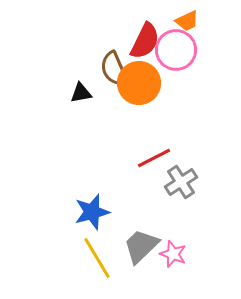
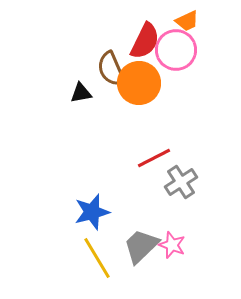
brown semicircle: moved 3 px left
pink star: moved 1 px left, 9 px up
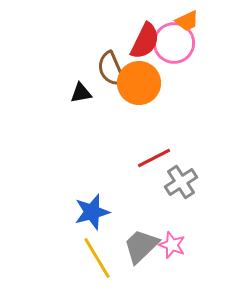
pink circle: moved 2 px left, 7 px up
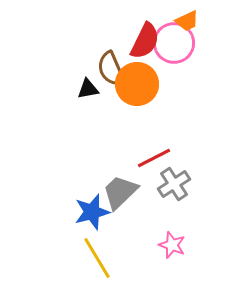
orange circle: moved 2 px left, 1 px down
black triangle: moved 7 px right, 4 px up
gray cross: moved 7 px left, 2 px down
gray trapezoid: moved 21 px left, 54 px up
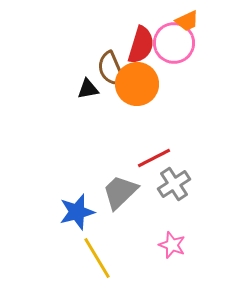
red semicircle: moved 4 px left, 4 px down; rotated 9 degrees counterclockwise
blue star: moved 15 px left
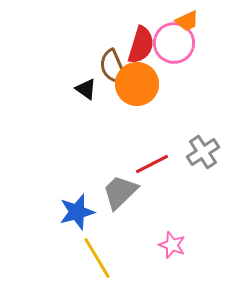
brown semicircle: moved 2 px right, 2 px up
black triangle: moved 2 px left; rotated 45 degrees clockwise
red line: moved 2 px left, 6 px down
gray cross: moved 29 px right, 32 px up
